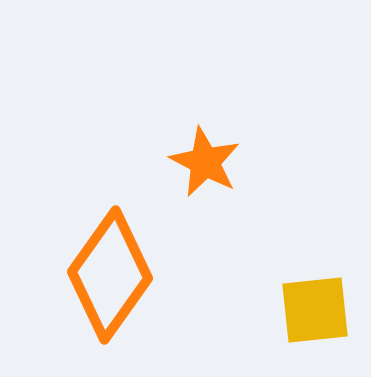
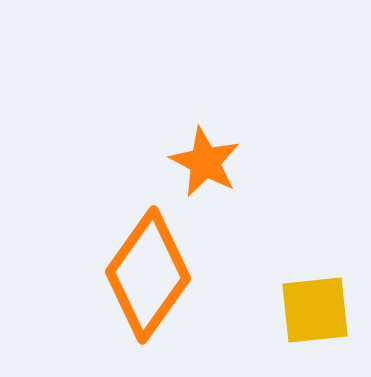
orange diamond: moved 38 px right
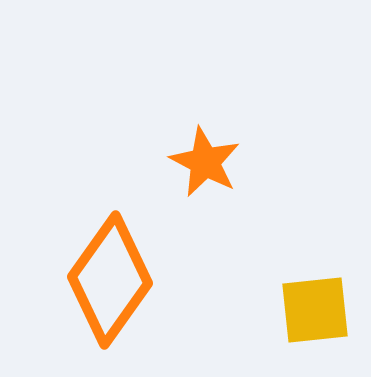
orange diamond: moved 38 px left, 5 px down
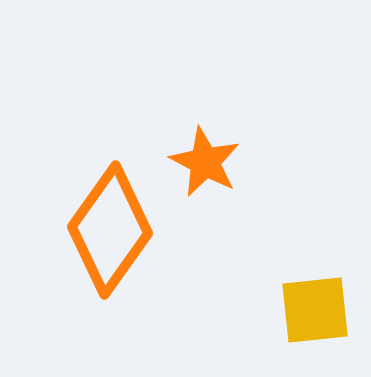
orange diamond: moved 50 px up
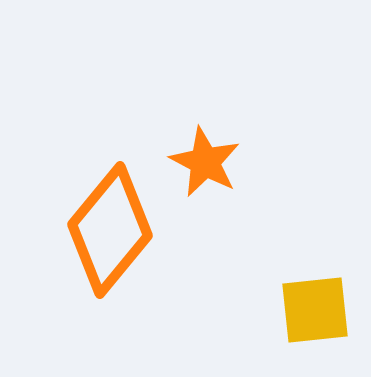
orange diamond: rotated 4 degrees clockwise
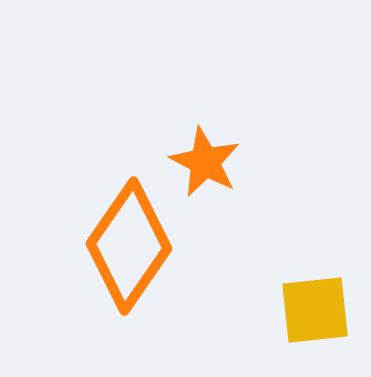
orange diamond: moved 19 px right, 16 px down; rotated 5 degrees counterclockwise
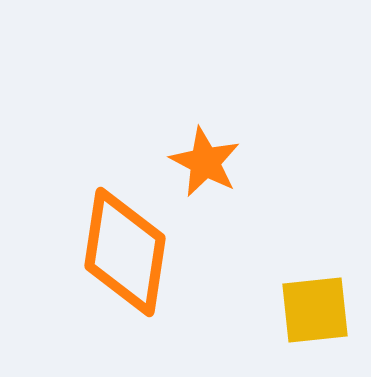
orange diamond: moved 4 px left, 6 px down; rotated 26 degrees counterclockwise
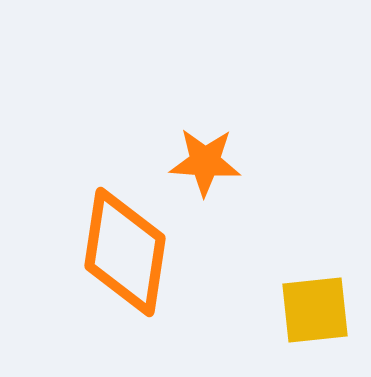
orange star: rotated 24 degrees counterclockwise
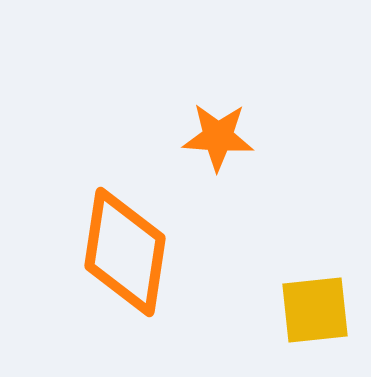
orange star: moved 13 px right, 25 px up
